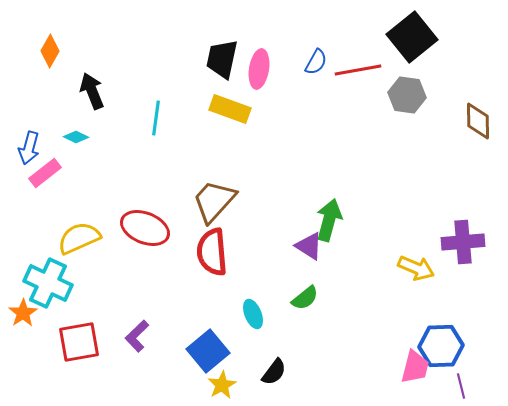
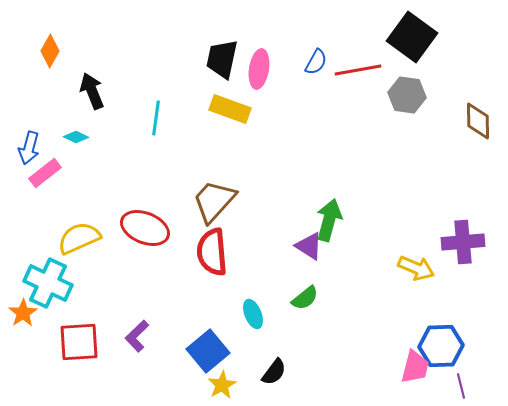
black square: rotated 15 degrees counterclockwise
red square: rotated 6 degrees clockwise
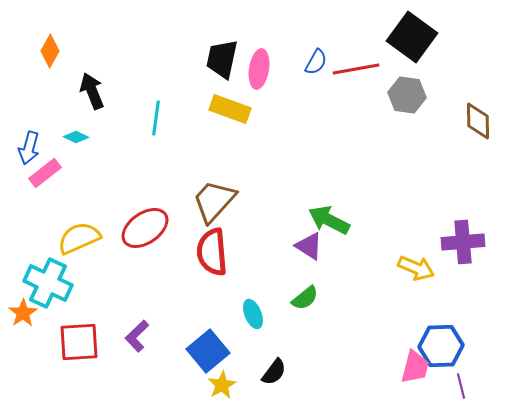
red line: moved 2 px left, 1 px up
green arrow: rotated 78 degrees counterclockwise
red ellipse: rotated 57 degrees counterclockwise
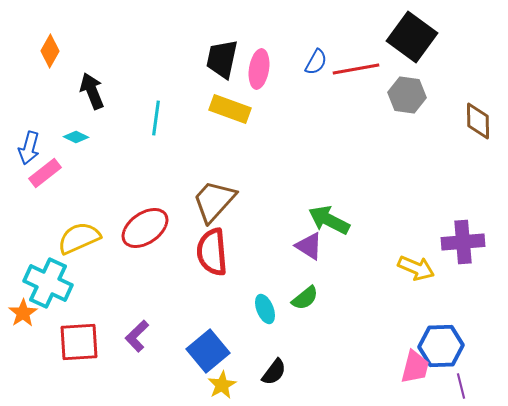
cyan ellipse: moved 12 px right, 5 px up
